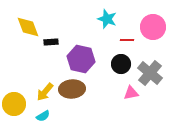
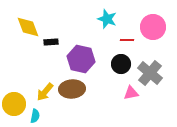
cyan semicircle: moved 8 px left; rotated 48 degrees counterclockwise
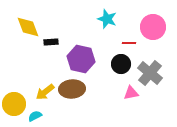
red line: moved 2 px right, 3 px down
yellow arrow: rotated 12 degrees clockwise
cyan semicircle: rotated 128 degrees counterclockwise
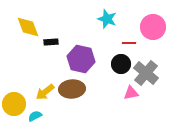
gray cross: moved 4 px left
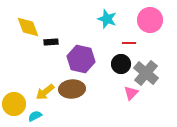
pink circle: moved 3 px left, 7 px up
pink triangle: rotated 35 degrees counterclockwise
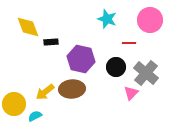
black circle: moved 5 px left, 3 px down
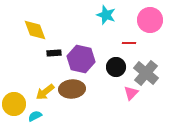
cyan star: moved 1 px left, 4 px up
yellow diamond: moved 7 px right, 3 px down
black rectangle: moved 3 px right, 11 px down
